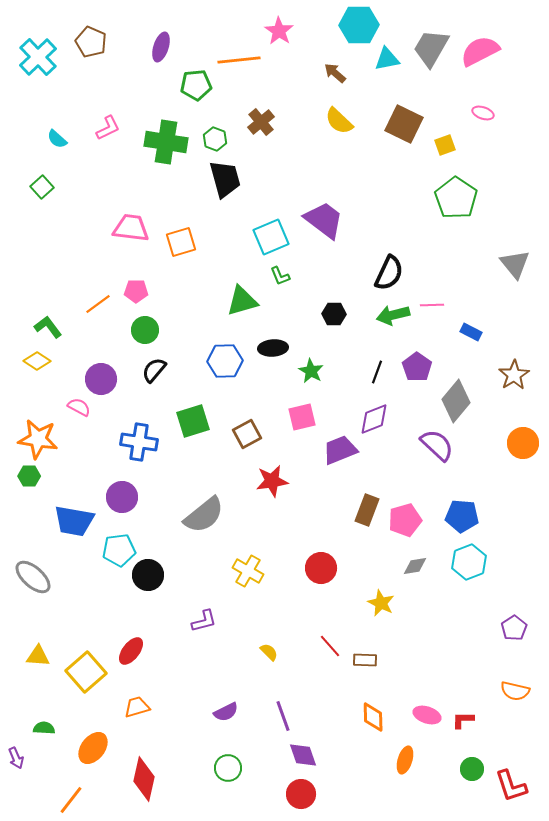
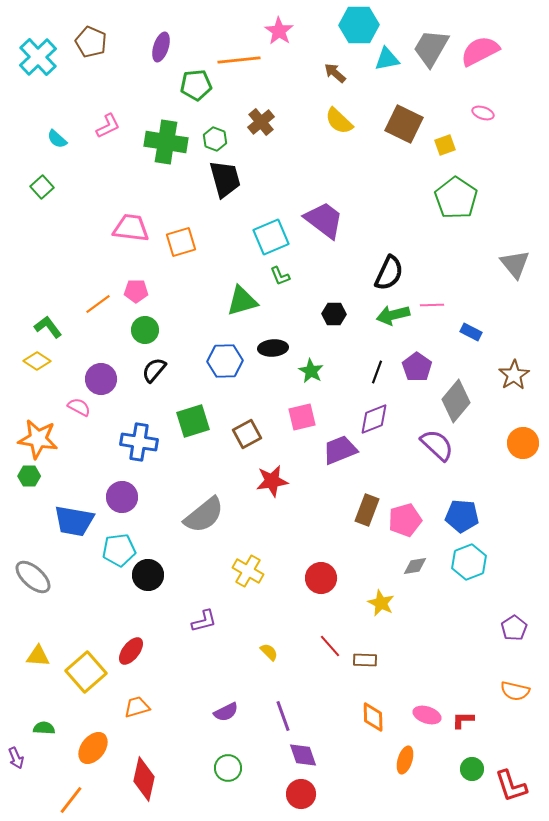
pink L-shape at (108, 128): moved 2 px up
red circle at (321, 568): moved 10 px down
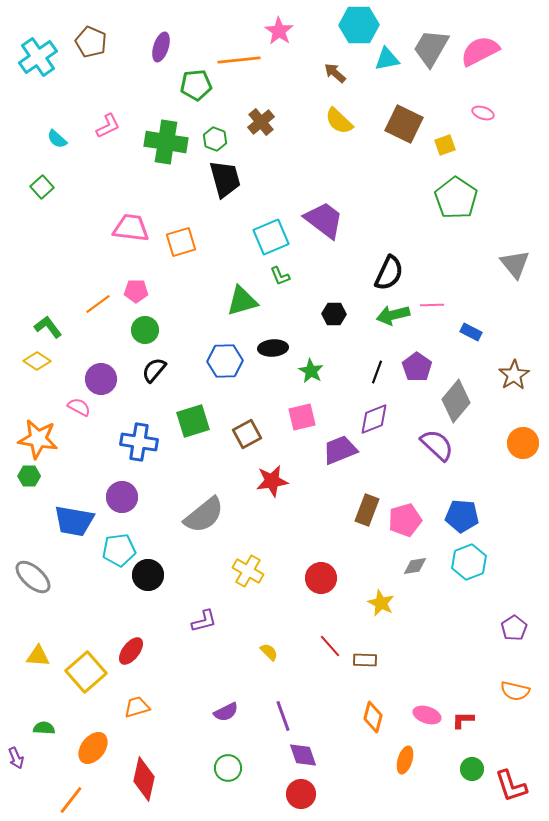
cyan cross at (38, 57): rotated 9 degrees clockwise
orange diamond at (373, 717): rotated 16 degrees clockwise
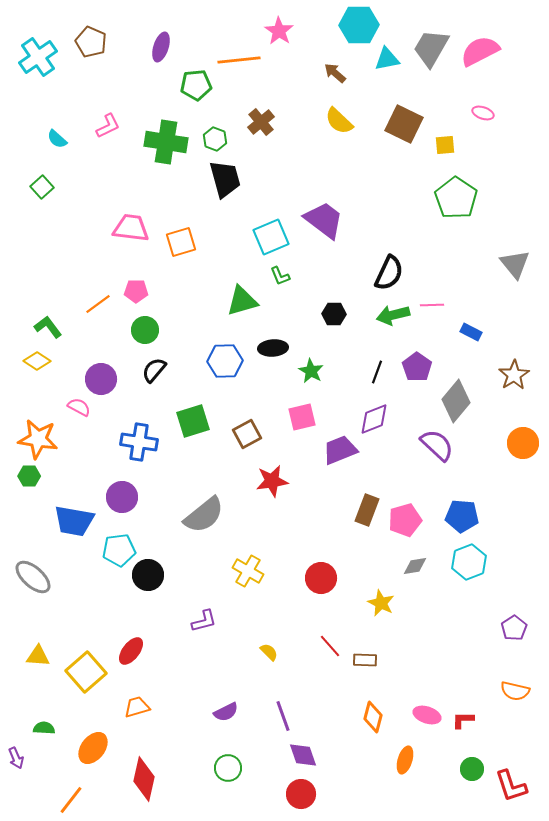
yellow square at (445, 145): rotated 15 degrees clockwise
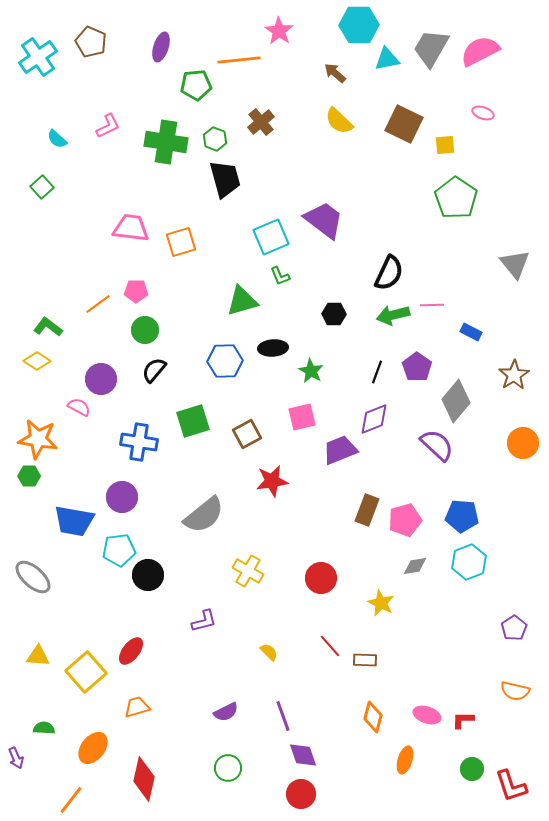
green L-shape at (48, 327): rotated 16 degrees counterclockwise
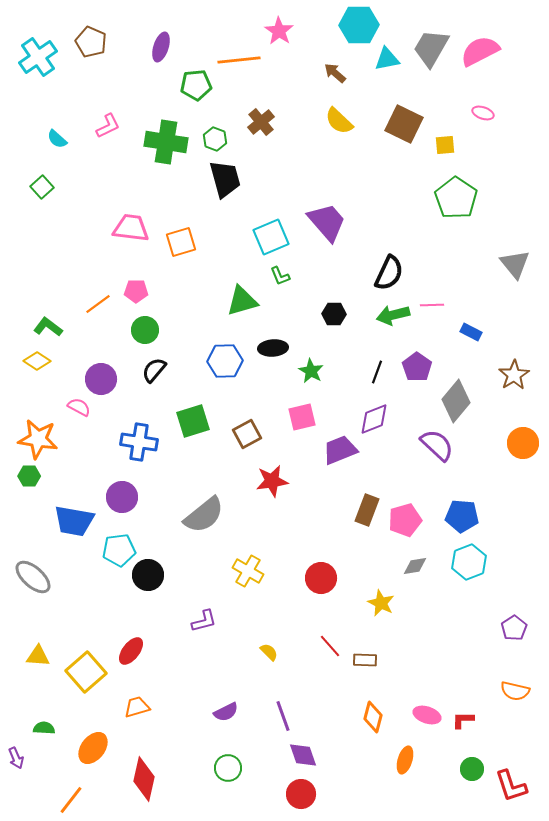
purple trapezoid at (324, 220): moved 3 px right, 2 px down; rotated 12 degrees clockwise
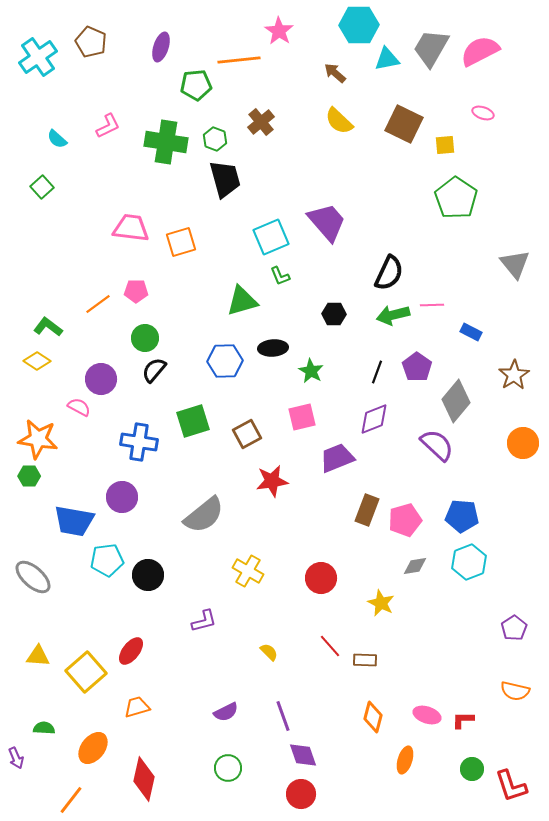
green circle at (145, 330): moved 8 px down
purple trapezoid at (340, 450): moved 3 px left, 8 px down
cyan pentagon at (119, 550): moved 12 px left, 10 px down
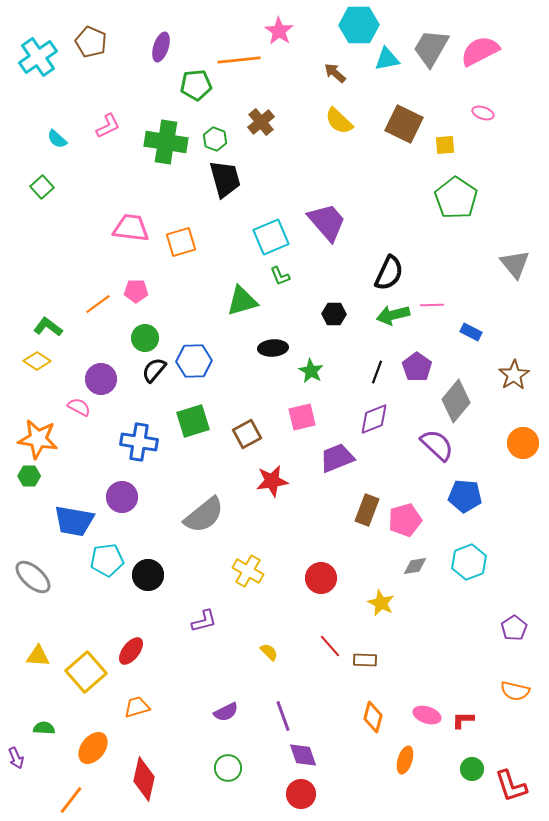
blue hexagon at (225, 361): moved 31 px left
blue pentagon at (462, 516): moved 3 px right, 20 px up
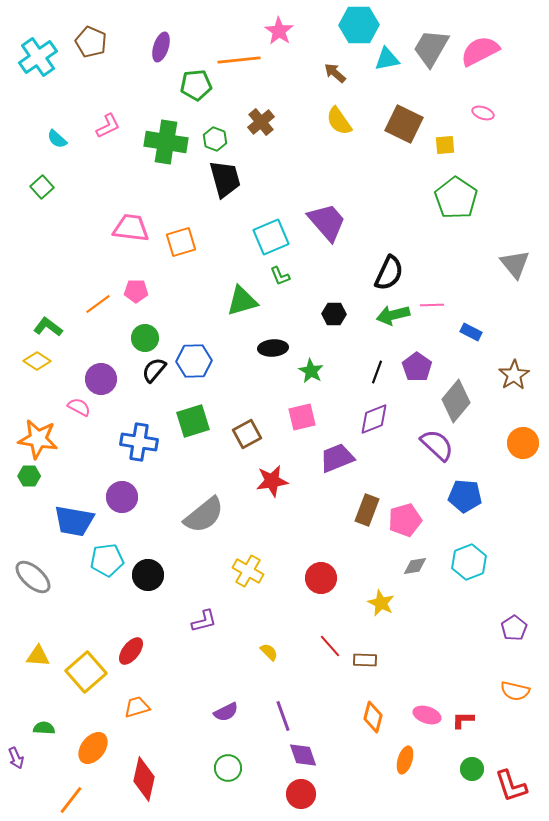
yellow semicircle at (339, 121): rotated 12 degrees clockwise
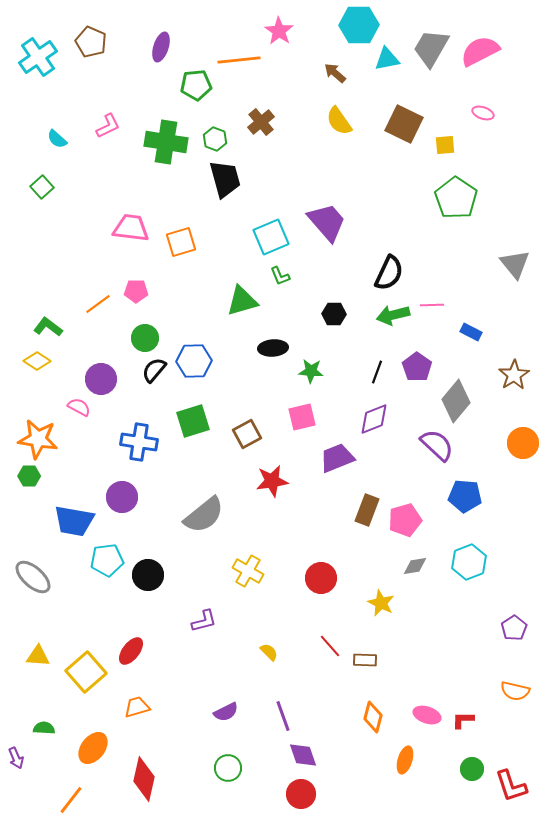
green star at (311, 371): rotated 25 degrees counterclockwise
